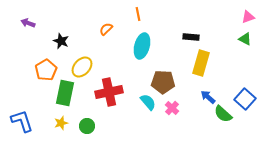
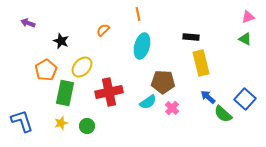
orange semicircle: moved 3 px left, 1 px down
yellow rectangle: rotated 30 degrees counterclockwise
cyan semicircle: rotated 96 degrees clockwise
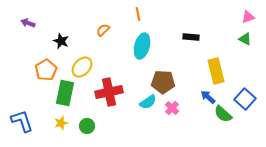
yellow rectangle: moved 15 px right, 8 px down
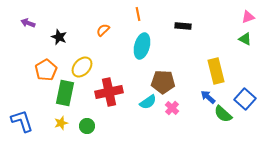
black rectangle: moved 8 px left, 11 px up
black star: moved 2 px left, 4 px up
